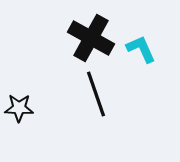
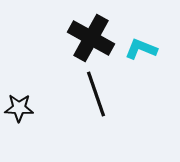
cyan L-shape: rotated 44 degrees counterclockwise
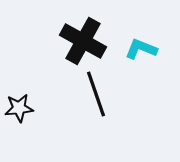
black cross: moved 8 px left, 3 px down
black star: rotated 8 degrees counterclockwise
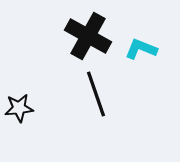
black cross: moved 5 px right, 5 px up
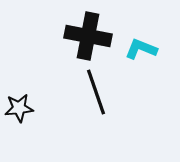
black cross: rotated 18 degrees counterclockwise
black line: moved 2 px up
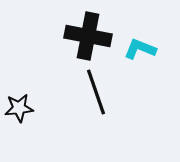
cyan L-shape: moved 1 px left
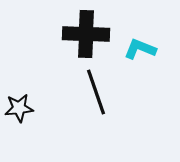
black cross: moved 2 px left, 2 px up; rotated 9 degrees counterclockwise
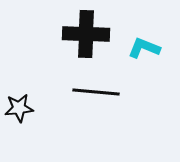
cyan L-shape: moved 4 px right, 1 px up
black line: rotated 66 degrees counterclockwise
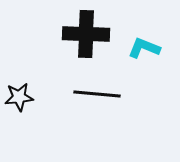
black line: moved 1 px right, 2 px down
black star: moved 11 px up
